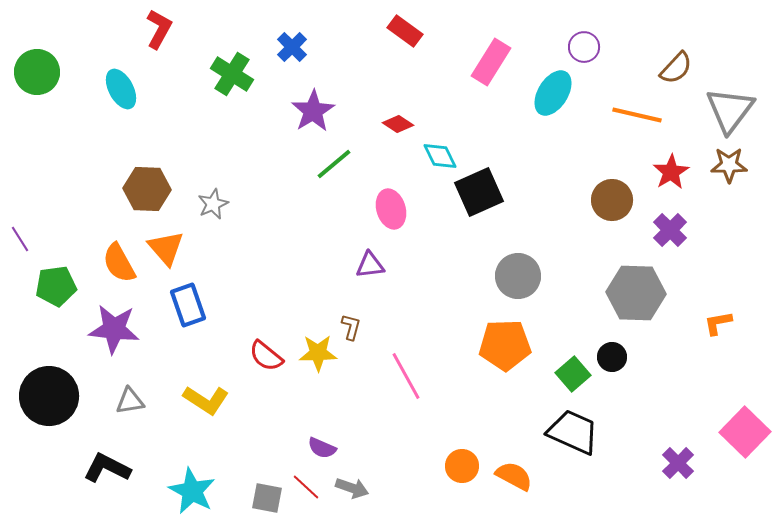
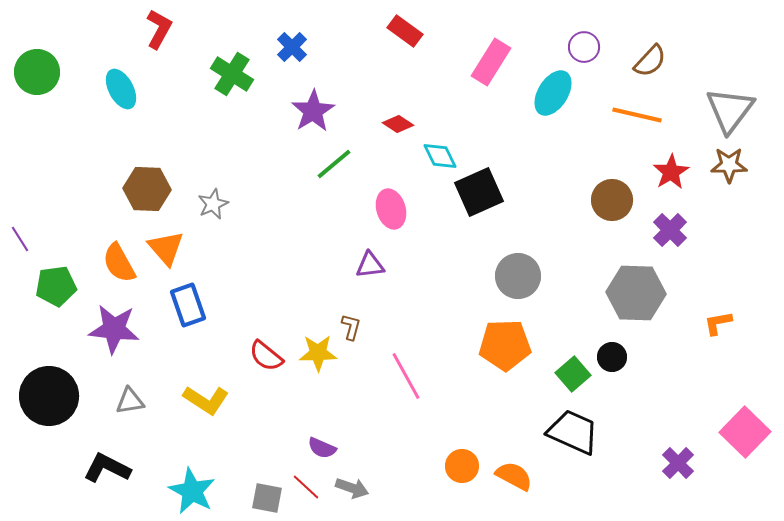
brown semicircle at (676, 68): moved 26 px left, 7 px up
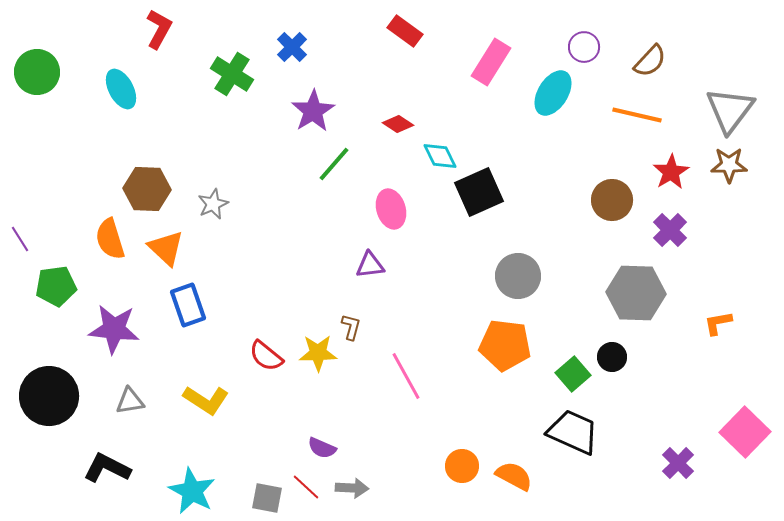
green line at (334, 164): rotated 9 degrees counterclockwise
orange triangle at (166, 248): rotated 6 degrees counterclockwise
orange semicircle at (119, 263): moved 9 px left, 24 px up; rotated 12 degrees clockwise
orange pentagon at (505, 345): rotated 9 degrees clockwise
gray arrow at (352, 488): rotated 16 degrees counterclockwise
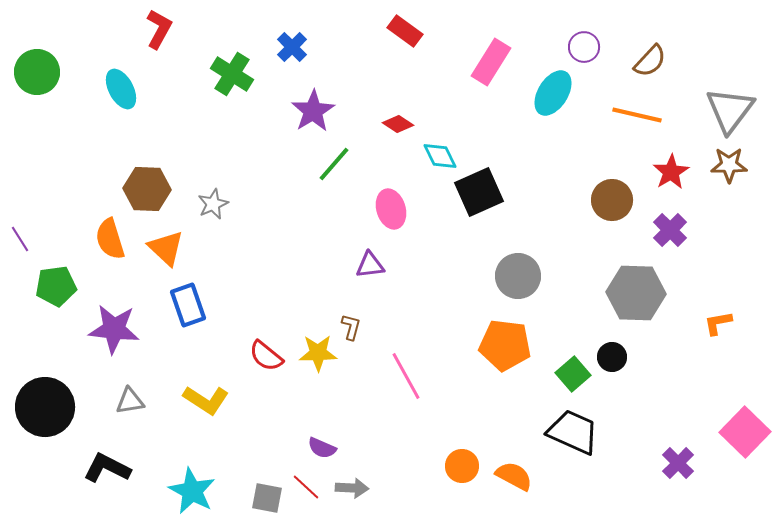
black circle at (49, 396): moved 4 px left, 11 px down
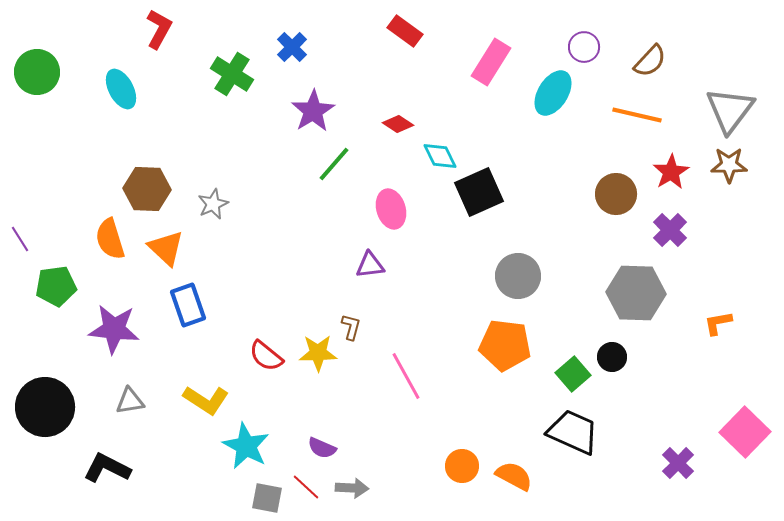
brown circle at (612, 200): moved 4 px right, 6 px up
cyan star at (192, 491): moved 54 px right, 45 px up
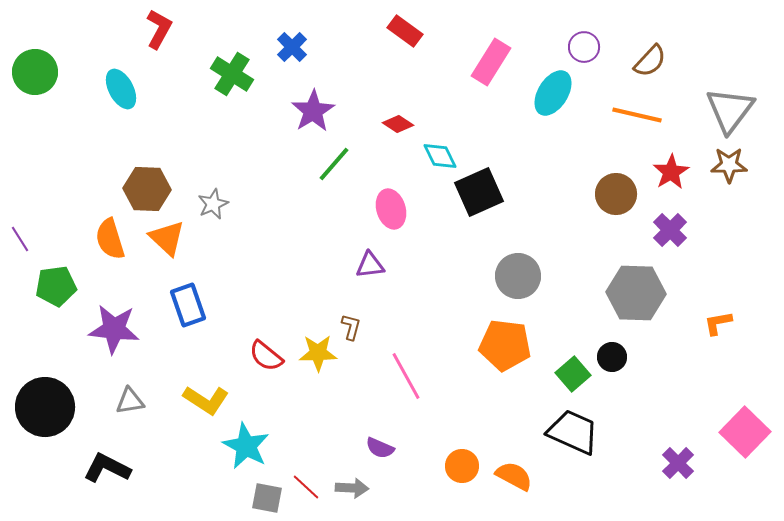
green circle at (37, 72): moved 2 px left
orange triangle at (166, 248): moved 1 px right, 10 px up
purple semicircle at (322, 448): moved 58 px right
